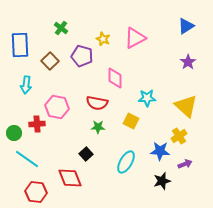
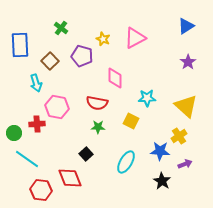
cyan arrow: moved 10 px right, 2 px up; rotated 24 degrees counterclockwise
black star: rotated 24 degrees counterclockwise
red hexagon: moved 5 px right, 2 px up
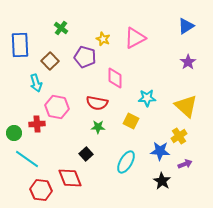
purple pentagon: moved 3 px right, 1 px down
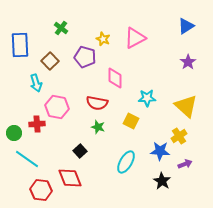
green star: rotated 16 degrees clockwise
black square: moved 6 px left, 3 px up
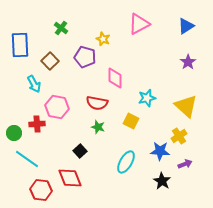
pink triangle: moved 4 px right, 14 px up
cyan arrow: moved 2 px left, 1 px down; rotated 12 degrees counterclockwise
cyan star: rotated 12 degrees counterclockwise
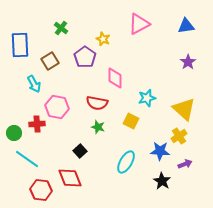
blue triangle: rotated 24 degrees clockwise
purple pentagon: rotated 20 degrees clockwise
brown square: rotated 12 degrees clockwise
yellow triangle: moved 2 px left, 3 px down
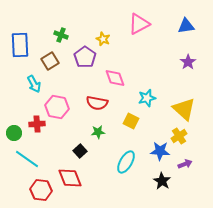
green cross: moved 7 px down; rotated 16 degrees counterclockwise
pink diamond: rotated 20 degrees counterclockwise
green star: moved 5 px down; rotated 24 degrees counterclockwise
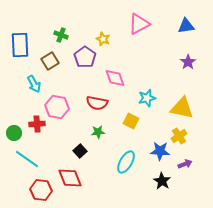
yellow triangle: moved 2 px left, 1 px up; rotated 30 degrees counterclockwise
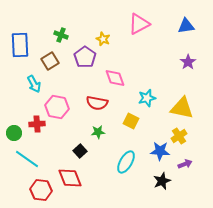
black star: rotated 18 degrees clockwise
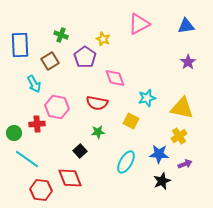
blue star: moved 1 px left, 3 px down
